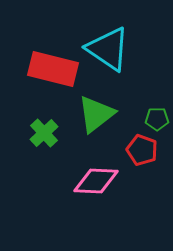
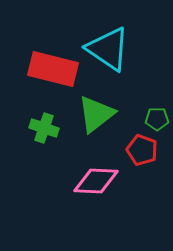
green cross: moved 5 px up; rotated 28 degrees counterclockwise
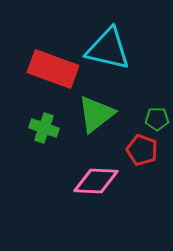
cyan triangle: rotated 21 degrees counterclockwise
red rectangle: rotated 6 degrees clockwise
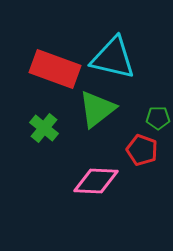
cyan triangle: moved 5 px right, 9 px down
red rectangle: moved 2 px right
green triangle: moved 1 px right, 5 px up
green pentagon: moved 1 px right, 1 px up
green cross: rotated 20 degrees clockwise
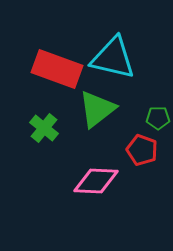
red rectangle: moved 2 px right
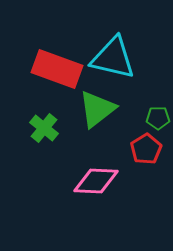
red pentagon: moved 4 px right, 1 px up; rotated 20 degrees clockwise
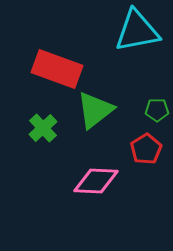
cyan triangle: moved 24 px right, 27 px up; rotated 24 degrees counterclockwise
green triangle: moved 2 px left, 1 px down
green pentagon: moved 1 px left, 8 px up
green cross: moved 1 px left; rotated 8 degrees clockwise
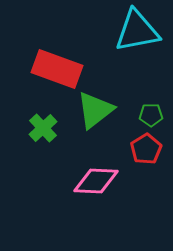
green pentagon: moved 6 px left, 5 px down
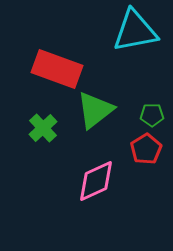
cyan triangle: moved 2 px left
green pentagon: moved 1 px right
pink diamond: rotated 27 degrees counterclockwise
